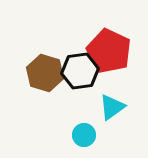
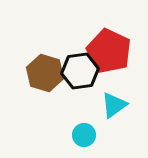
cyan triangle: moved 2 px right, 2 px up
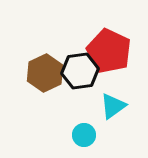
brown hexagon: rotated 18 degrees clockwise
cyan triangle: moved 1 px left, 1 px down
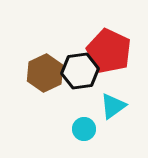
cyan circle: moved 6 px up
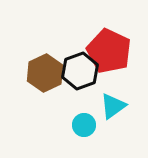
black hexagon: rotated 12 degrees counterclockwise
cyan circle: moved 4 px up
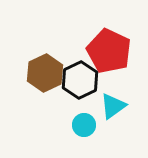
black hexagon: moved 9 px down; rotated 6 degrees counterclockwise
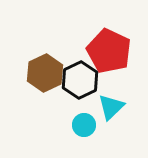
cyan triangle: moved 2 px left, 1 px down; rotated 8 degrees counterclockwise
